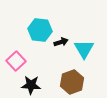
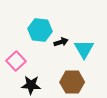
brown hexagon: rotated 20 degrees clockwise
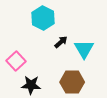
cyan hexagon: moved 3 px right, 12 px up; rotated 20 degrees clockwise
black arrow: rotated 24 degrees counterclockwise
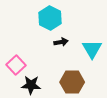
cyan hexagon: moved 7 px right
black arrow: rotated 32 degrees clockwise
cyan triangle: moved 8 px right
pink square: moved 4 px down
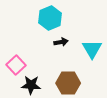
cyan hexagon: rotated 10 degrees clockwise
brown hexagon: moved 4 px left, 1 px down
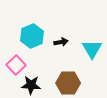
cyan hexagon: moved 18 px left, 18 px down
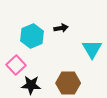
black arrow: moved 14 px up
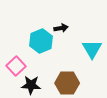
cyan hexagon: moved 9 px right, 5 px down
pink square: moved 1 px down
brown hexagon: moved 1 px left
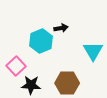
cyan triangle: moved 1 px right, 2 px down
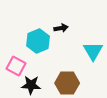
cyan hexagon: moved 3 px left
pink square: rotated 18 degrees counterclockwise
